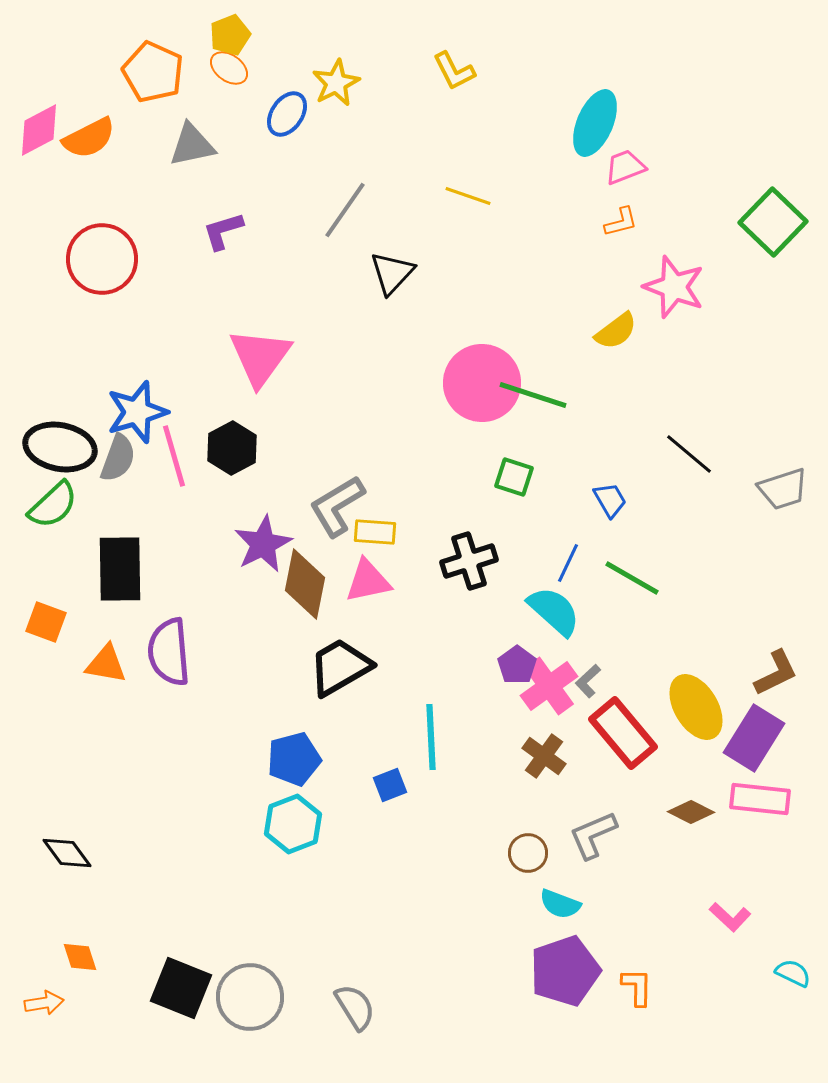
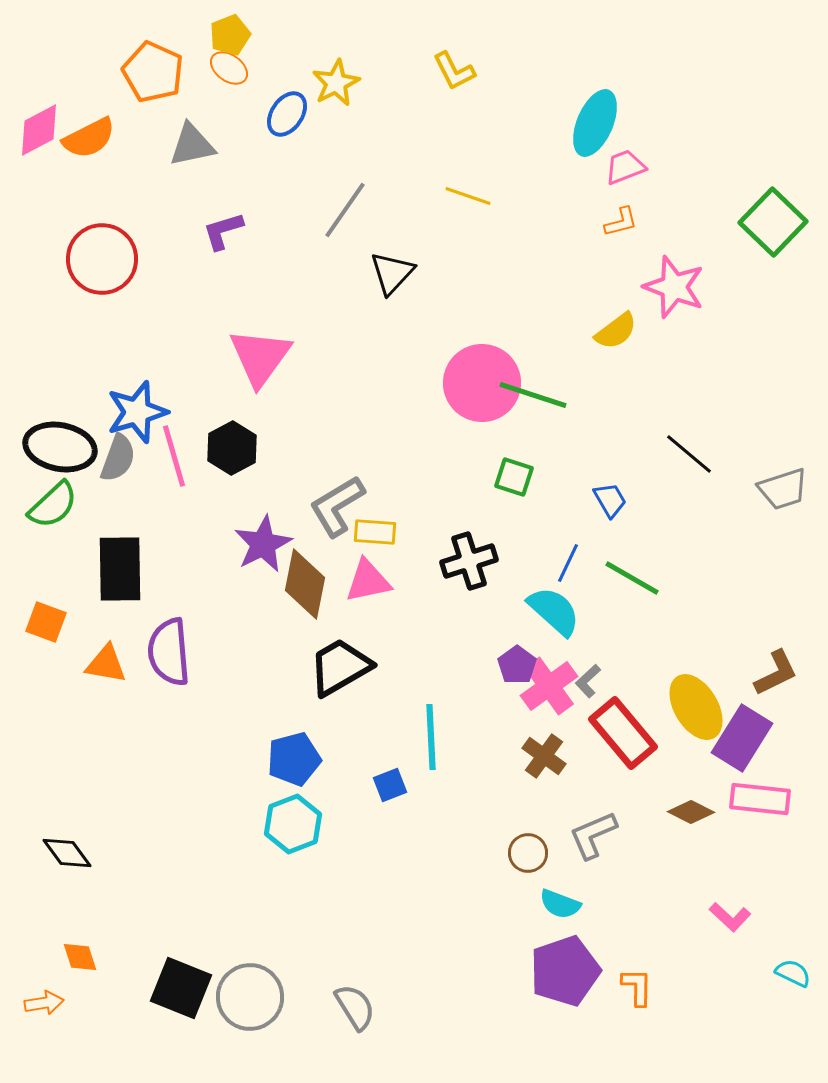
purple rectangle at (754, 738): moved 12 px left
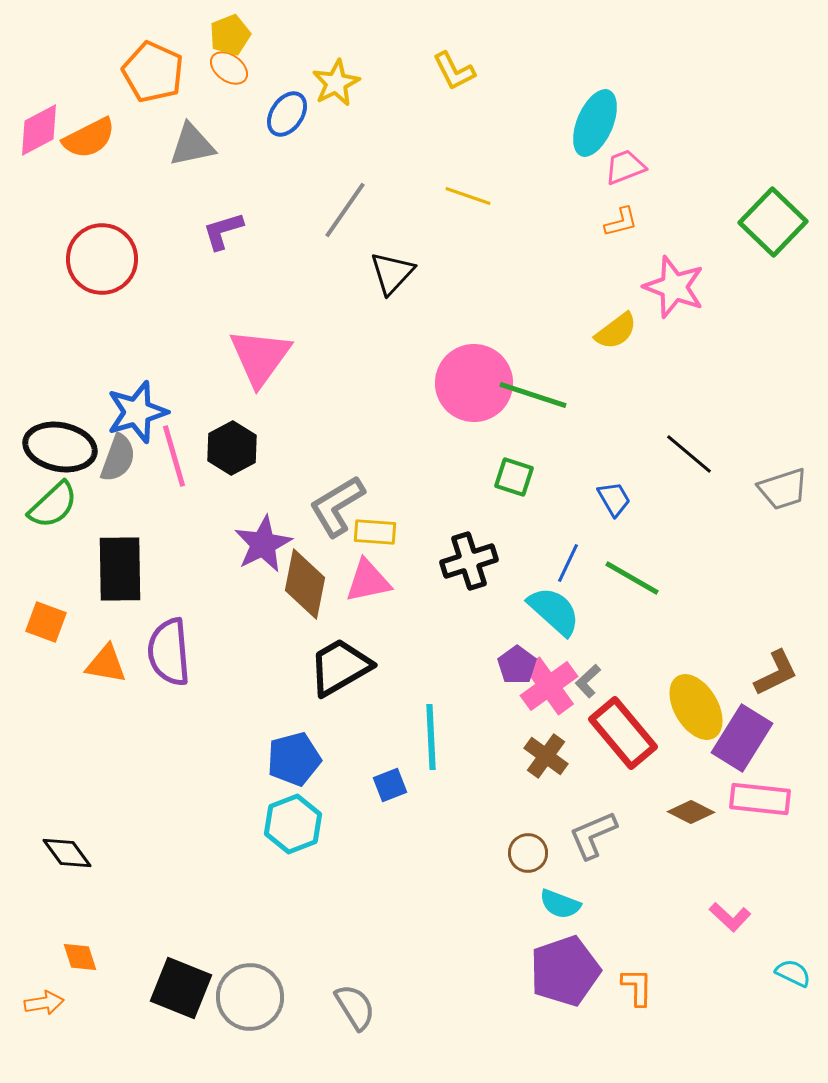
pink circle at (482, 383): moved 8 px left
blue trapezoid at (610, 500): moved 4 px right, 1 px up
brown cross at (544, 756): moved 2 px right
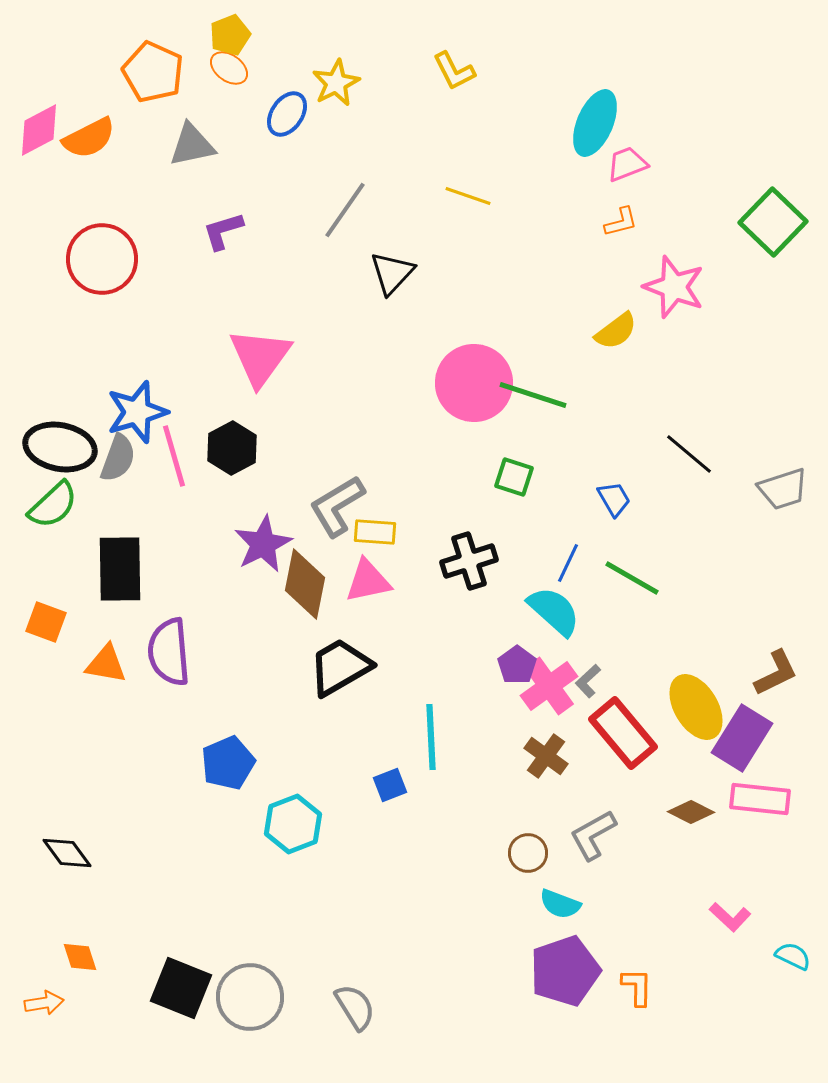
pink trapezoid at (625, 167): moved 2 px right, 3 px up
blue pentagon at (294, 759): moved 66 px left, 4 px down; rotated 8 degrees counterclockwise
gray L-shape at (593, 835): rotated 6 degrees counterclockwise
cyan semicircle at (793, 973): moved 17 px up
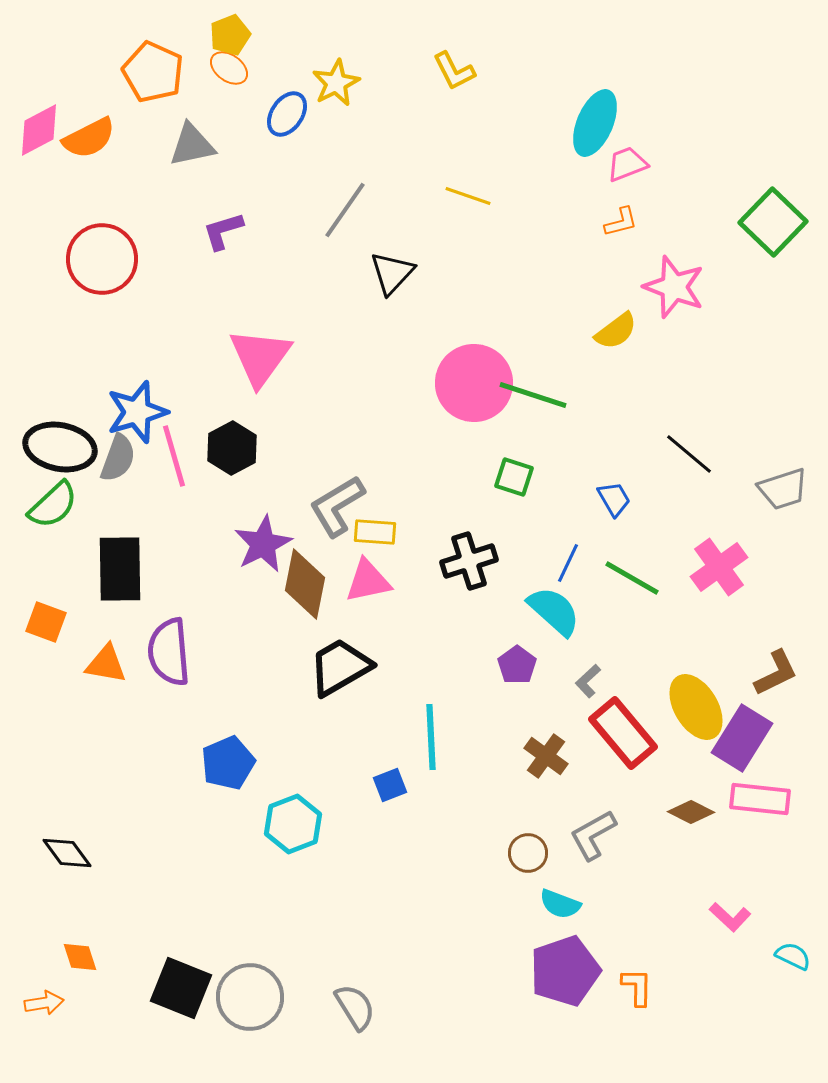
pink cross at (549, 686): moved 170 px right, 119 px up
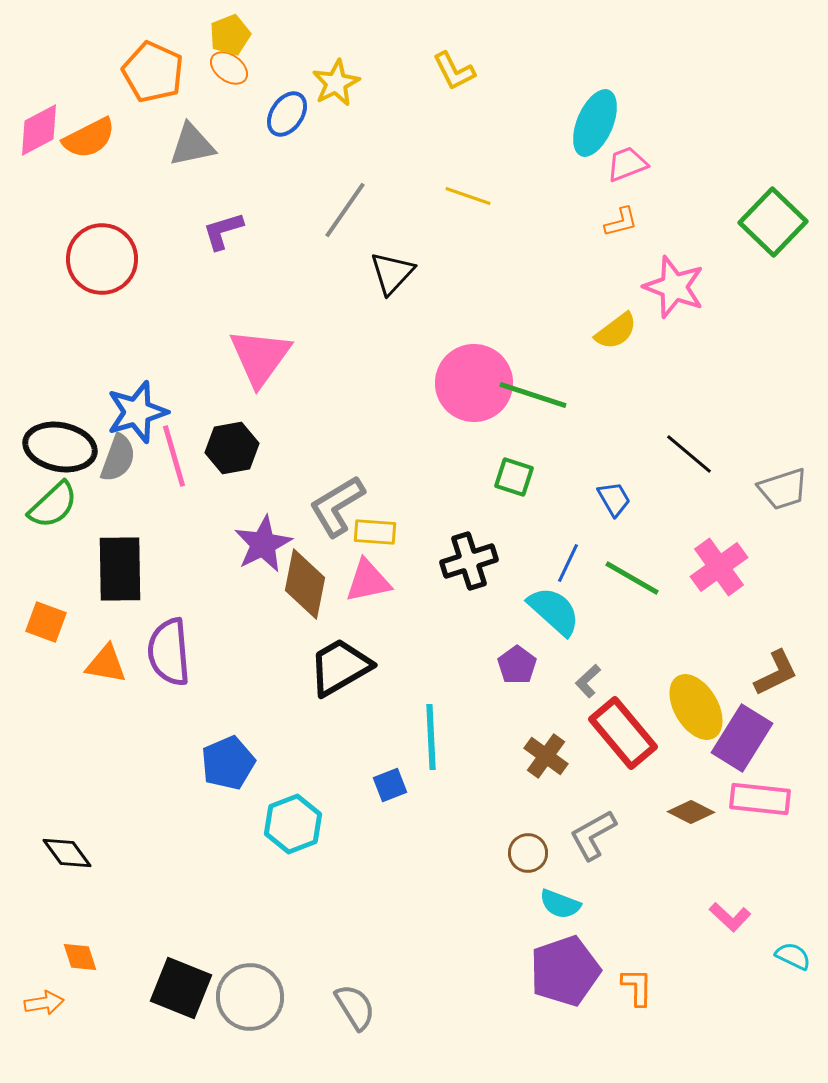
black hexagon at (232, 448): rotated 18 degrees clockwise
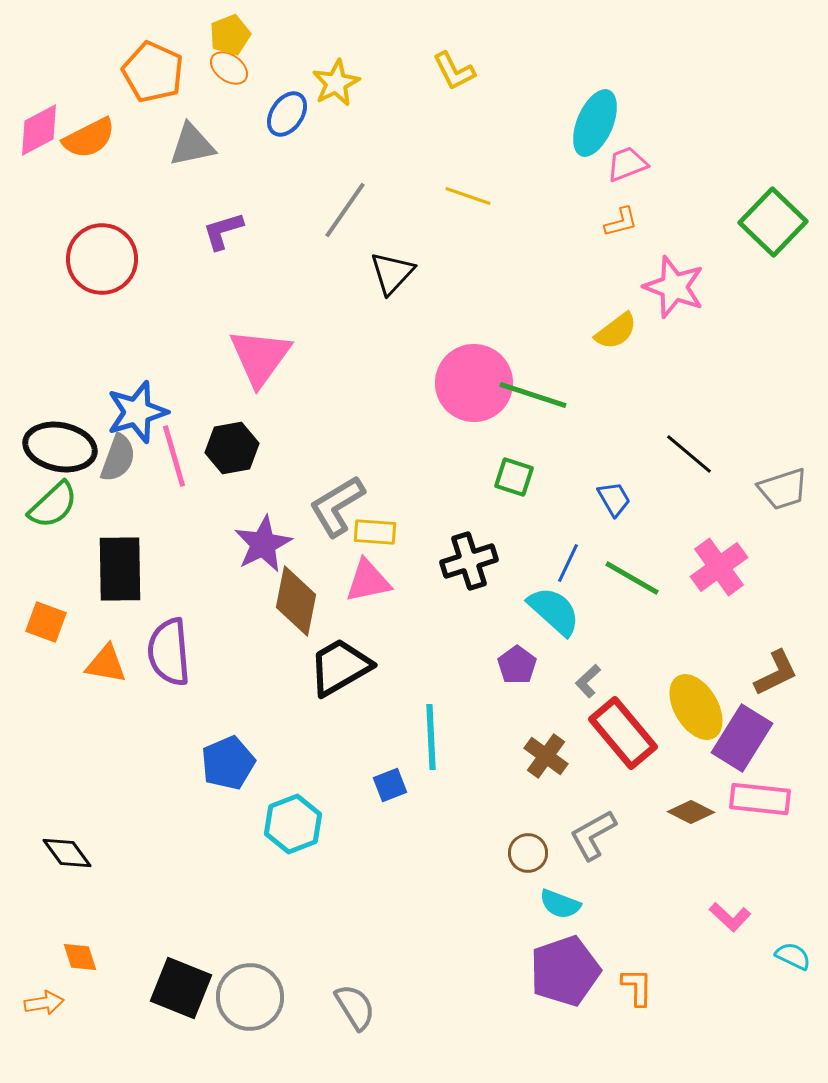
brown diamond at (305, 584): moved 9 px left, 17 px down
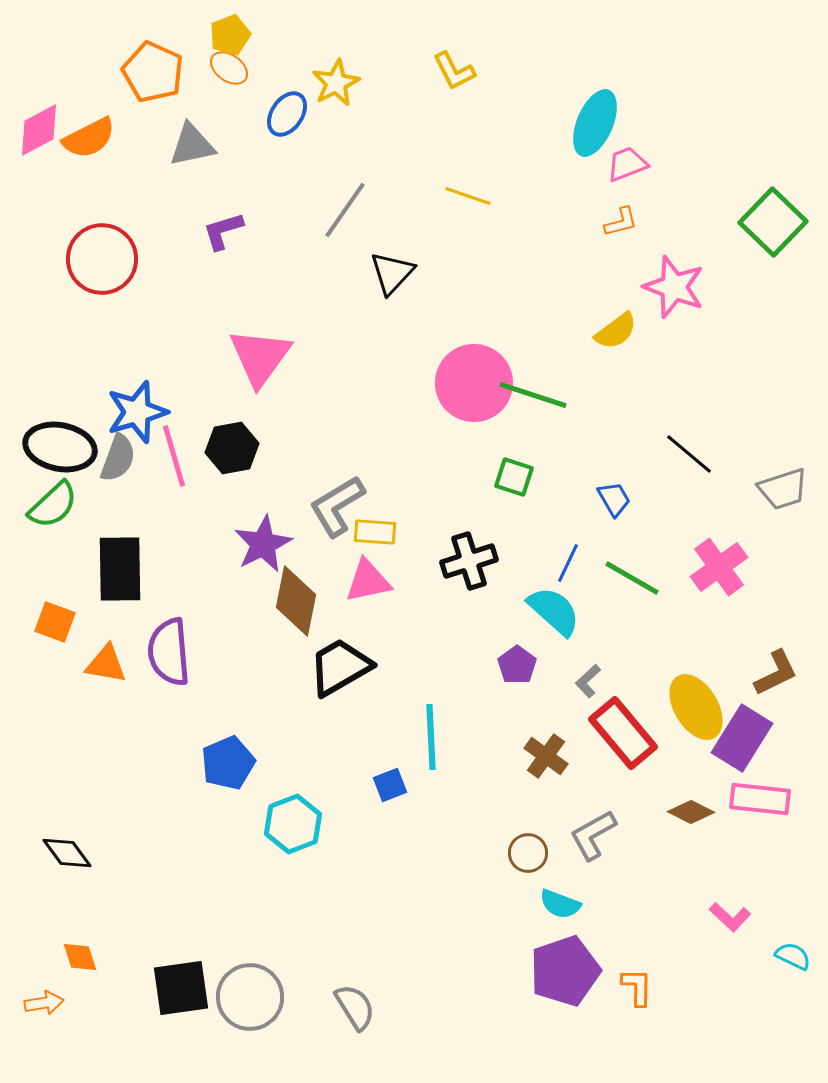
orange square at (46, 622): moved 9 px right
black square at (181, 988): rotated 30 degrees counterclockwise
